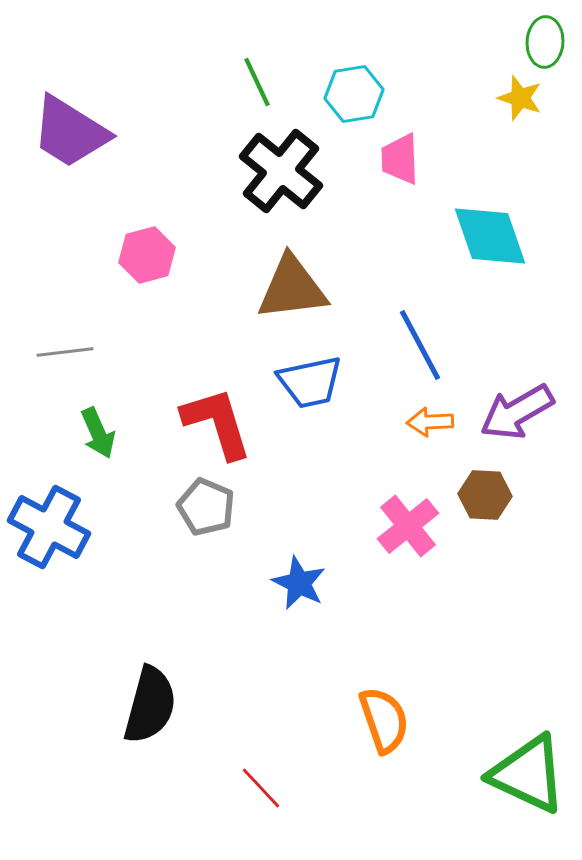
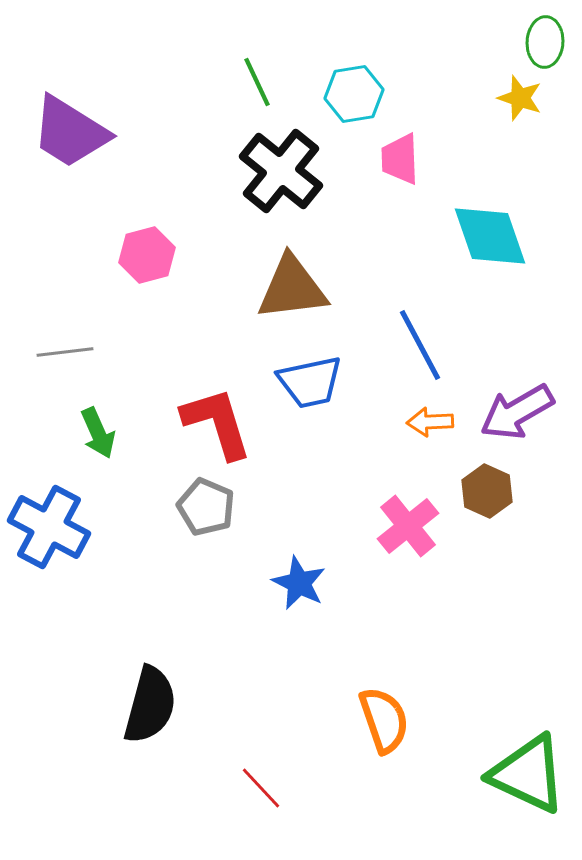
brown hexagon: moved 2 px right, 4 px up; rotated 21 degrees clockwise
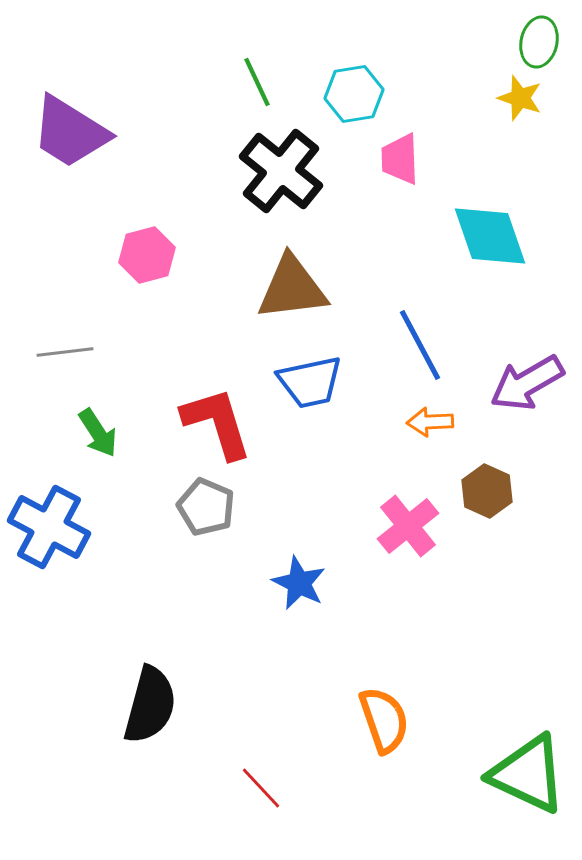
green ellipse: moved 6 px left; rotated 9 degrees clockwise
purple arrow: moved 10 px right, 29 px up
green arrow: rotated 9 degrees counterclockwise
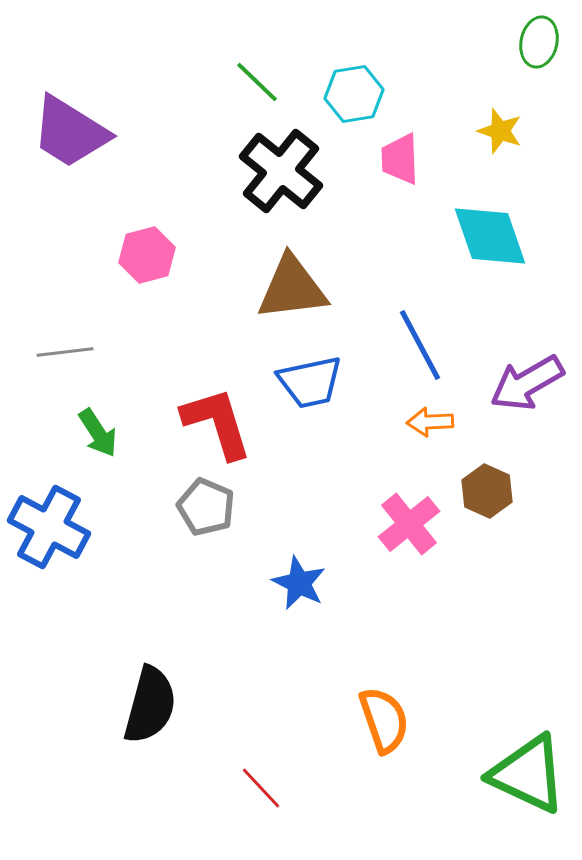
green line: rotated 21 degrees counterclockwise
yellow star: moved 20 px left, 33 px down
pink cross: moved 1 px right, 2 px up
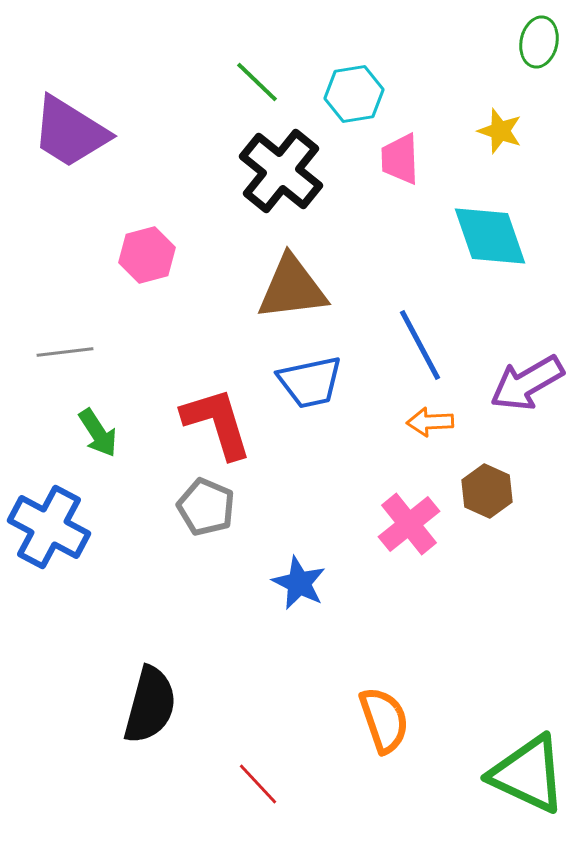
red line: moved 3 px left, 4 px up
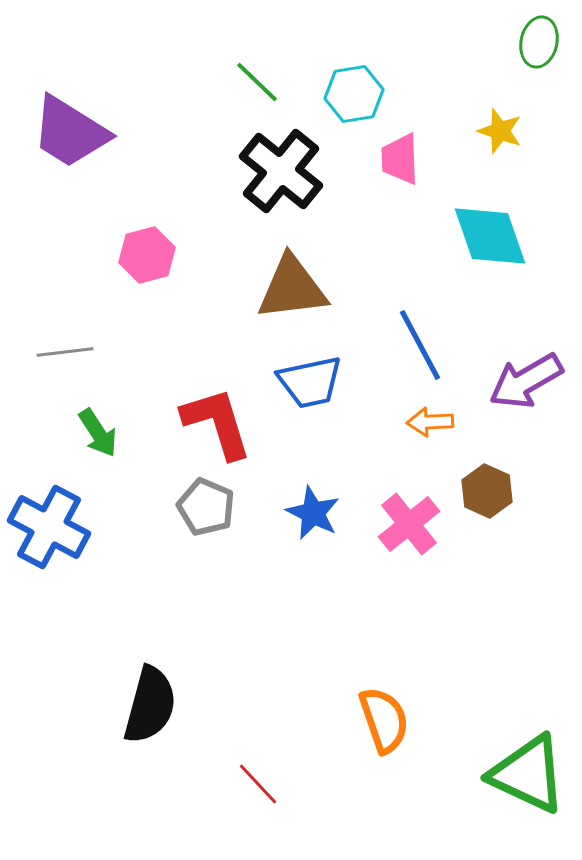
purple arrow: moved 1 px left, 2 px up
blue star: moved 14 px right, 70 px up
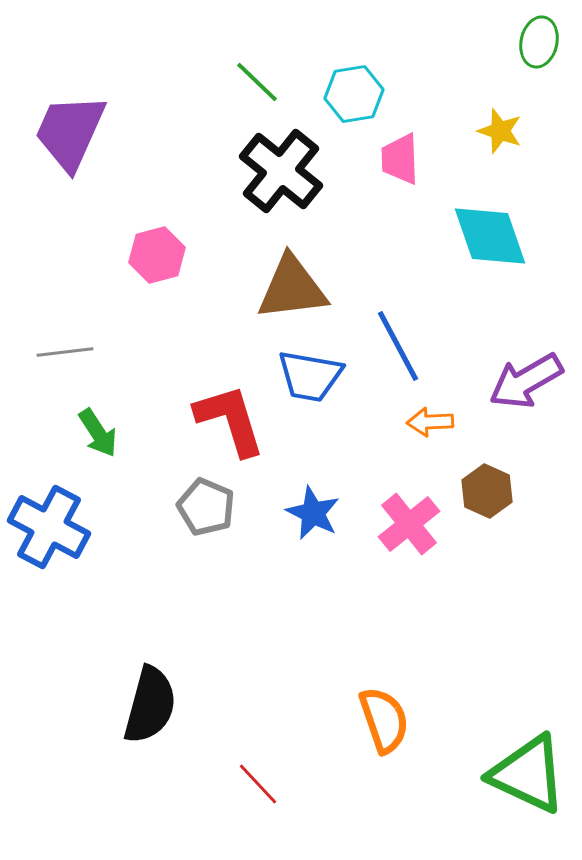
purple trapezoid: rotated 82 degrees clockwise
pink hexagon: moved 10 px right
blue line: moved 22 px left, 1 px down
blue trapezoid: moved 6 px up; rotated 22 degrees clockwise
red L-shape: moved 13 px right, 3 px up
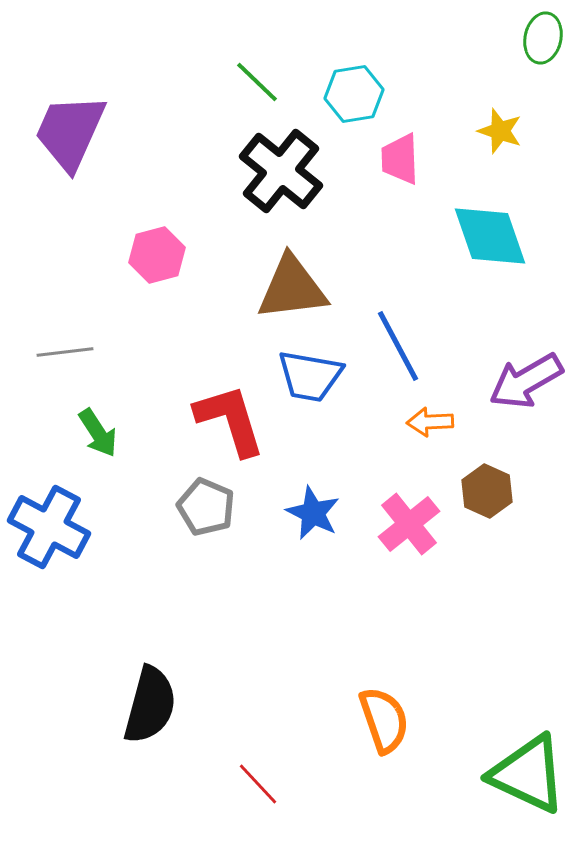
green ellipse: moved 4 px right, 4 px up
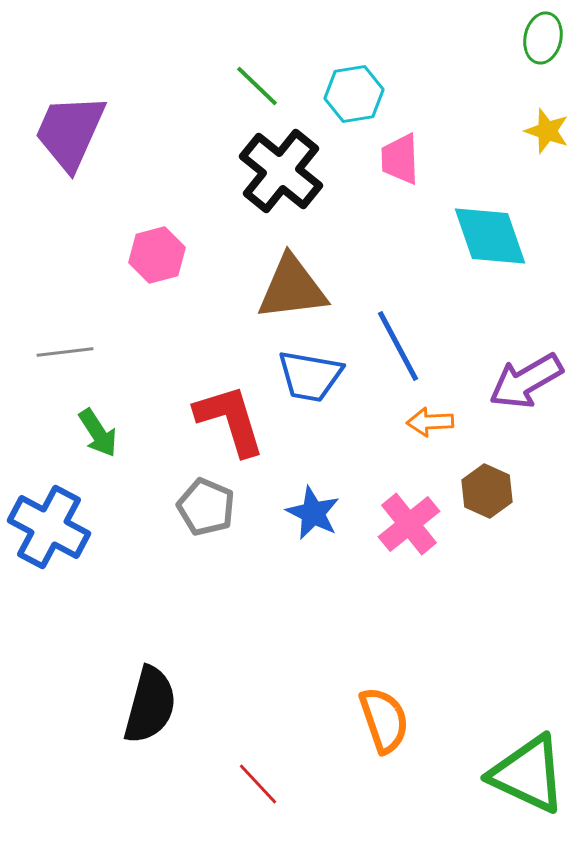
green line: moved 4 px down
yellow star: moved 47 px right
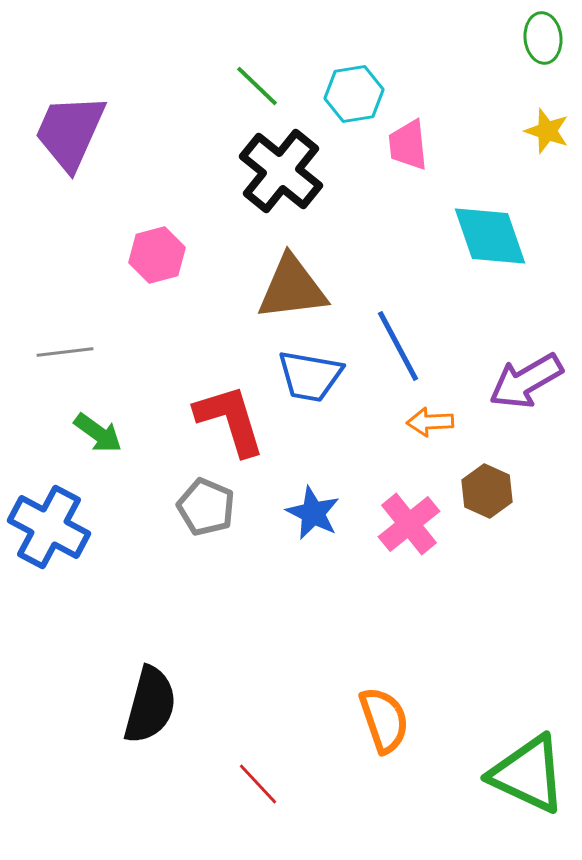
green ellipse: rotated 18 degrees counterclockwise
pink trapezoid: moved 8 px right, 14 px up; rotated 4 degrees counterclockwise
green arrow: rotated 21 degrees counterclockwise
